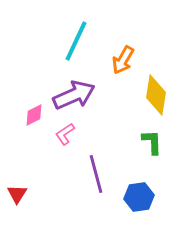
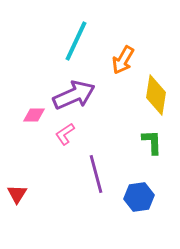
pink diamond: rotated 25 degrees clockwise
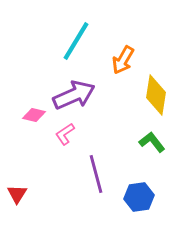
cyan line: rotated 6 degrees clockwise
pink diamond: rotated 15 degrees clockwise
green L-shape: rotated 36 degrees counterclockwise
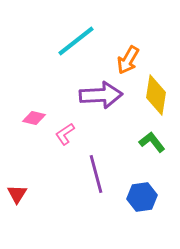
cyan line: rotated 21 degrees clockwise
orange arrow: moved 5 px right
purple arrow: moved 27 px right; rotated 21 degrees clockwise
pink diamond: moved 3 px down
blue hexagon: moved 3 px right
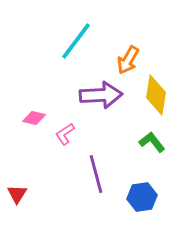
cyan line: rotated 15 degrees counterclockwise
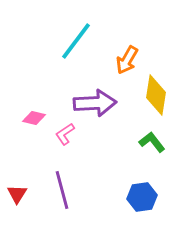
orange arrow: moved 1 px left
purple arrow: moved 6 px left, 8 px down
purple line: moved 34 px left, 16 px down
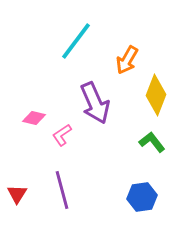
yellow diamond: rotated 12 degrees clockwise
purple arrow: rotated 69 degrees clockwise
pink L-shape: moved 3 px left, 1 px down
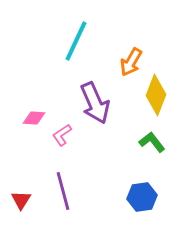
cyan line: rotated 12 degrees counterclockwise
orange arrow: moved 4 px right, 2 px down
pink diamond: rotated 10 degrees counterclockwise
purple line: moved 1 px right, 1 px down
red triangle: moved 4 px right, 6 px down
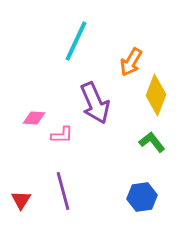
pink L-shape: rotated 145 degrees counterclockwise
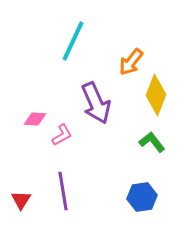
cyan line: moved 3 px left
orange arrow: rotated 8 degrees clockwise
purple arrow: moved 1 px right
pink diamond: moved 1 px right, 1 px down
pink L-shape: rotated 30 degrees counterclockwise
purple line: rotated 6 degrees clockwise
